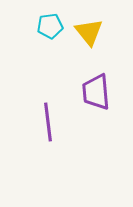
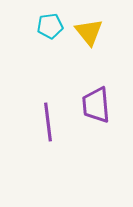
purple trapezoid: moved 13 px down
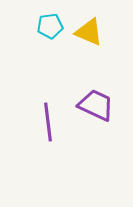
yellow triangle: rotated 28 degrees counterclockwise
purple trapezoid: rotated 120 degrees clockwise
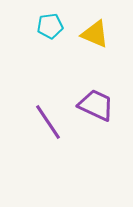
yellow triangle: moved 6 px right, 2 px down
purple line: rotated 27 degrees counterclockwise
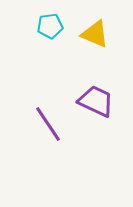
purple trapezoid: moved 4 px up
purple line: moved 2 px down
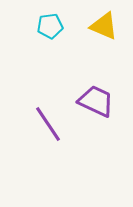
yellow triangle: moved 9 px right, 8 px up
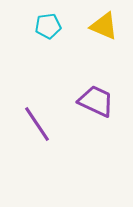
cyan pentagon: moved 2 px left
purple line: moved 11 px left
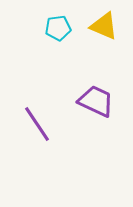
cyan pentagon: moved 10 px right, 2 px down
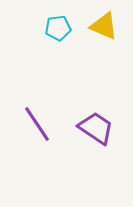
purple trapezoid: moved 27 px down; rotated 9 degrees clockwise
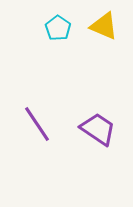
cyan pentagon: rotated 30 degrees counterclockwise
purple trapezoid: moved 2 px right, 1 px down
